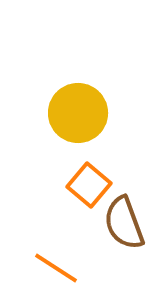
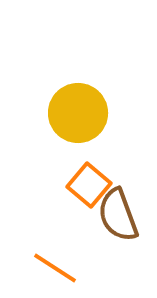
brown semicircle: moved 6 px left, 8 px up
orange line: moved 1 px left
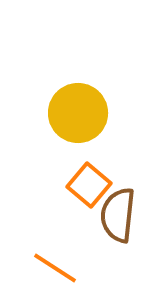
brown semicircle: rotated 26 degrees clockwise
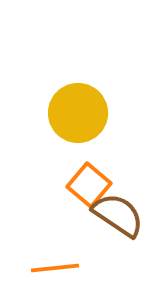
brown semicircle: rotated 118 degrees clockwise
orange line: rotated 39 degrees counterclockwise
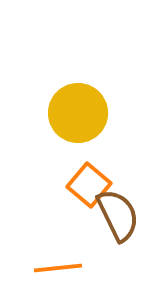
brown semicircle: rotated 30 degrees clockwise
orange line: moved 3 px right
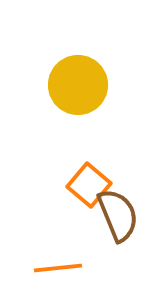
yellow circle: moved 28 px up
brown semicircle: rotated 4 degrees clockwise
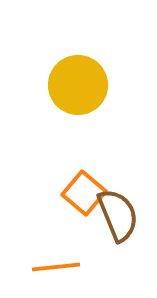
orange square: moved 5 px left, 8 px down
orange line: moved 2 px left, 1 px up
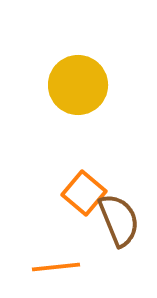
brown semicircle: moved 1 px right, 5 px down
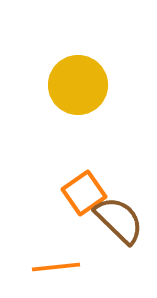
orange square: rotated 15 degrees clockwise
brown semicircle: rotated 24 degrees counterclockwise
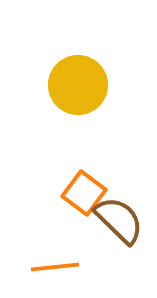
orange square: rotated 18 degrees counterclockwise
orange line: moved 1 px left
